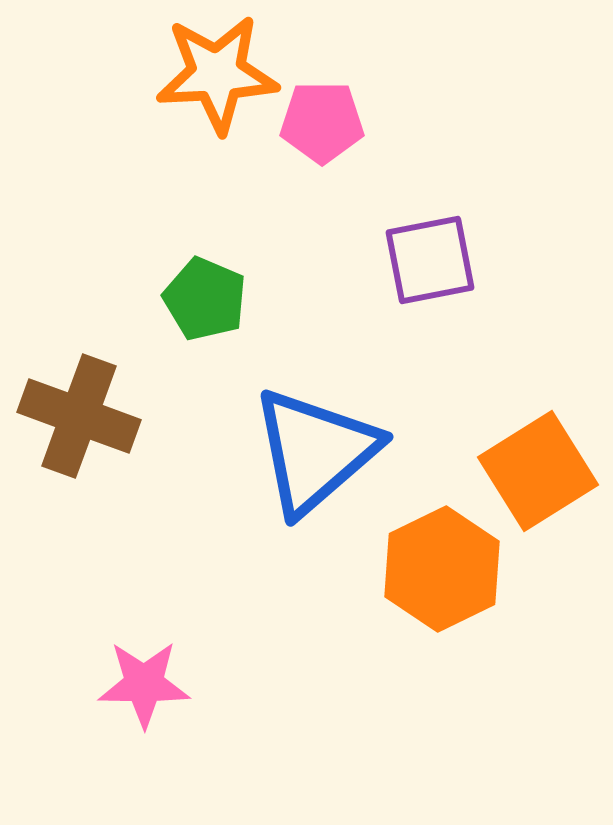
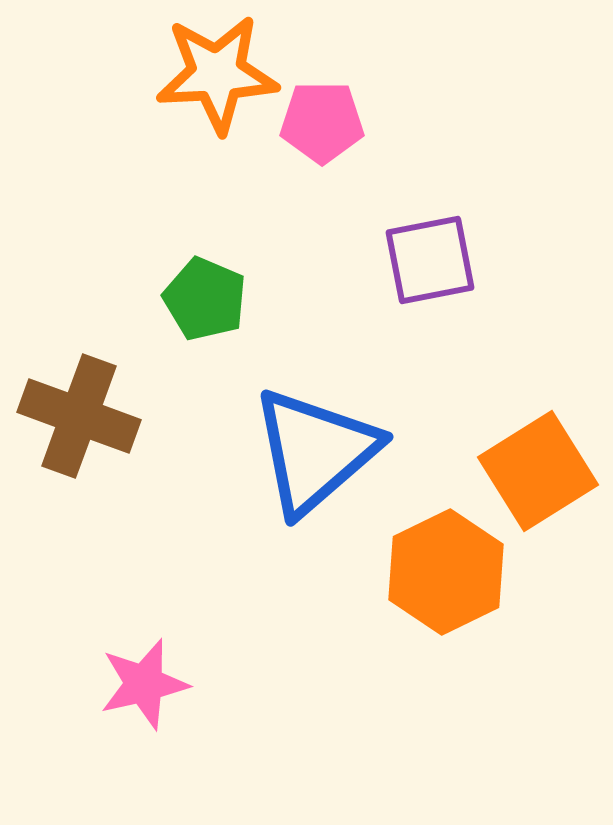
orange hexagon: moved 4 px right, 3 px down
pink star: rotated 14 degrees counterclockwise
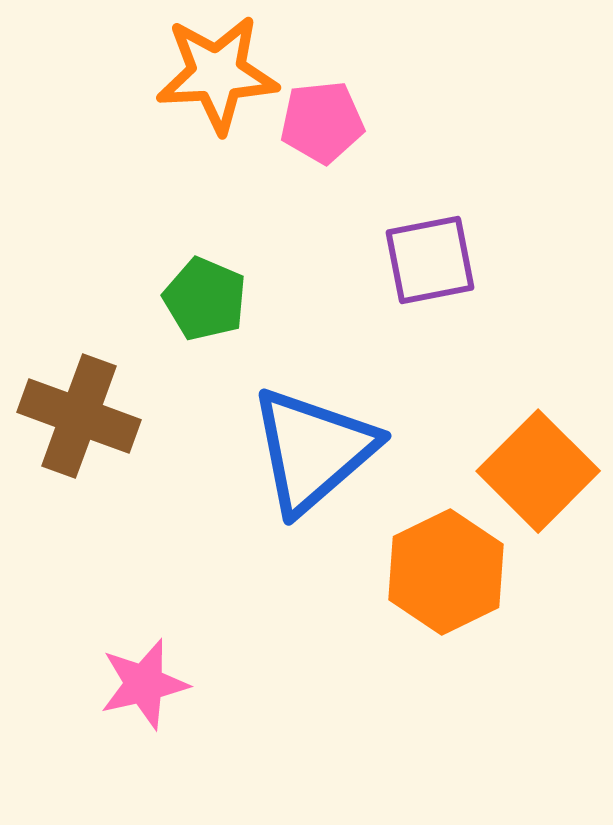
pink pentagon: rotated 6 degrees counterclockwise
blue triangle: moved 2 px left, 1 px up
orange square: rotated 13 degrees counterclockwise
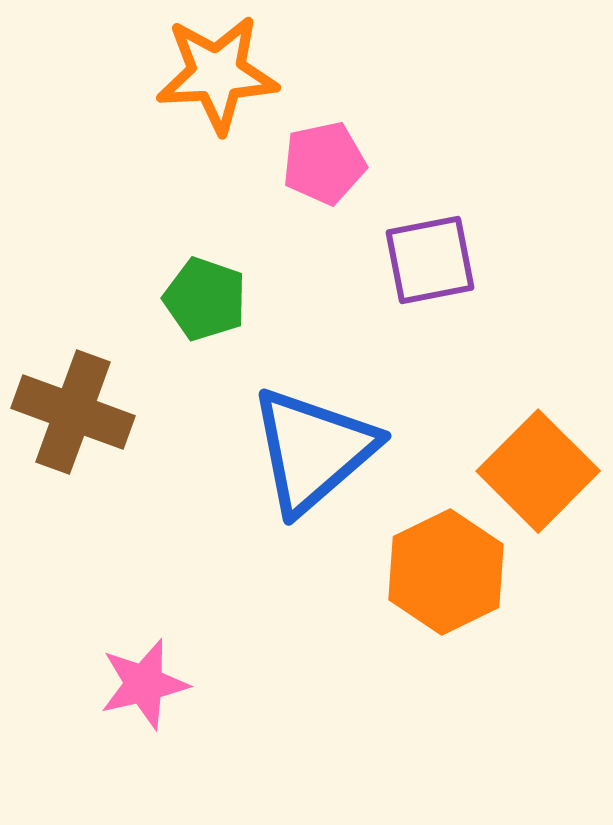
pink pentagon: moved 2 px right, 41 px down; rotated 6 degrees counterclockwise
green pentagon: rotated 4 degrees counterclockwise
brown cross: moved 6 px left, 4 px up
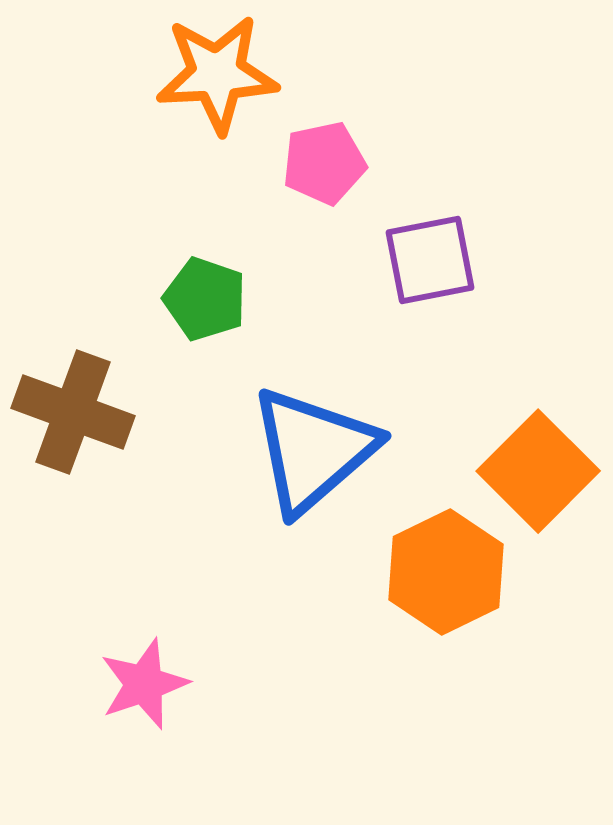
pink star: rotated 6 degrees counterclockwise
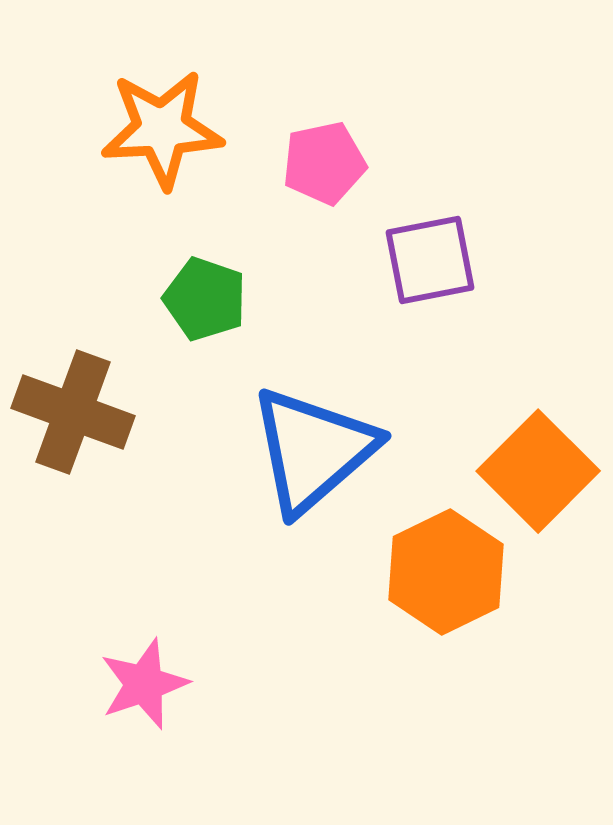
orange star: moved 55 px left, 55 px down
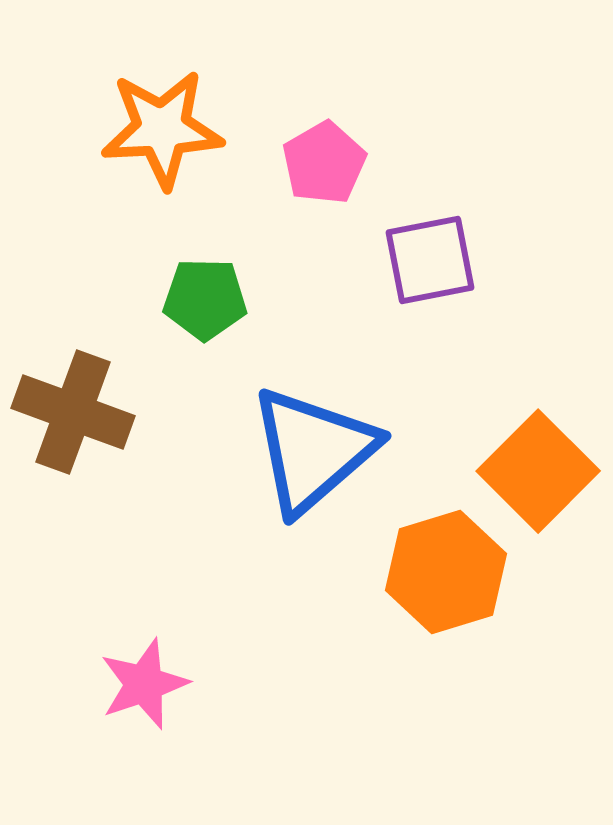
pink pentagon: rotated 18 degrees counterclockwise
green pentagon: rotated 18 degrees counterclockwise
orange hexagon: rotated 9 degrees clockwise
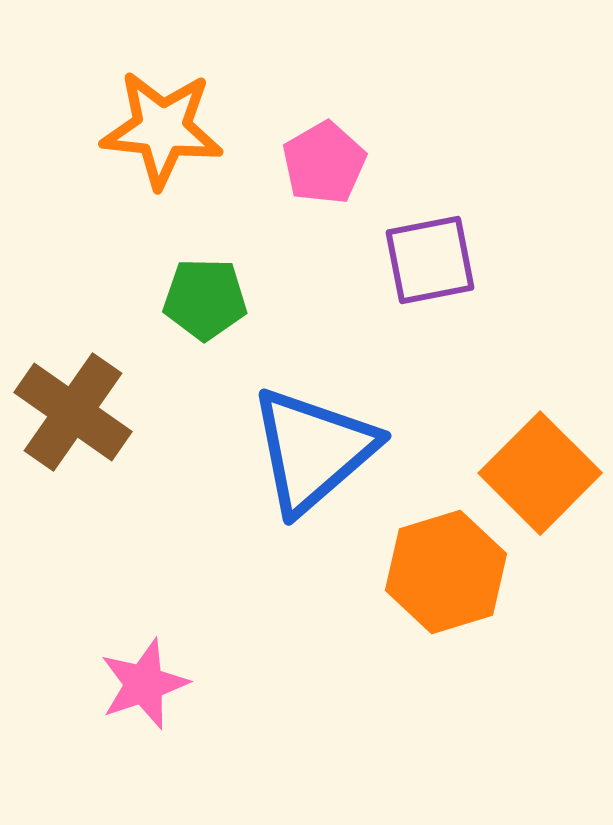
orange star: rotated 9 degrees clockwise
brown cross: rotated 15 degrees clockwise
orange square: moved 2 px right, 2 px down
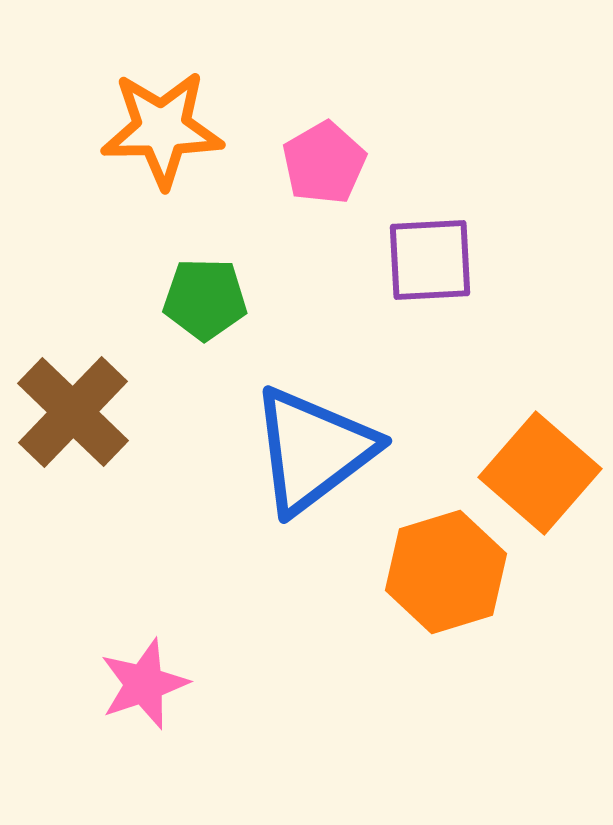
orange star: rotated 7 degrees counterclockwise
purple square: rotated 8 degrees clockwise
brown cross: rotated 9 degrees clockwise
blue triangle: rotated 4 degrees clockwise
orange square: rotated 4 degrees counterclockwise
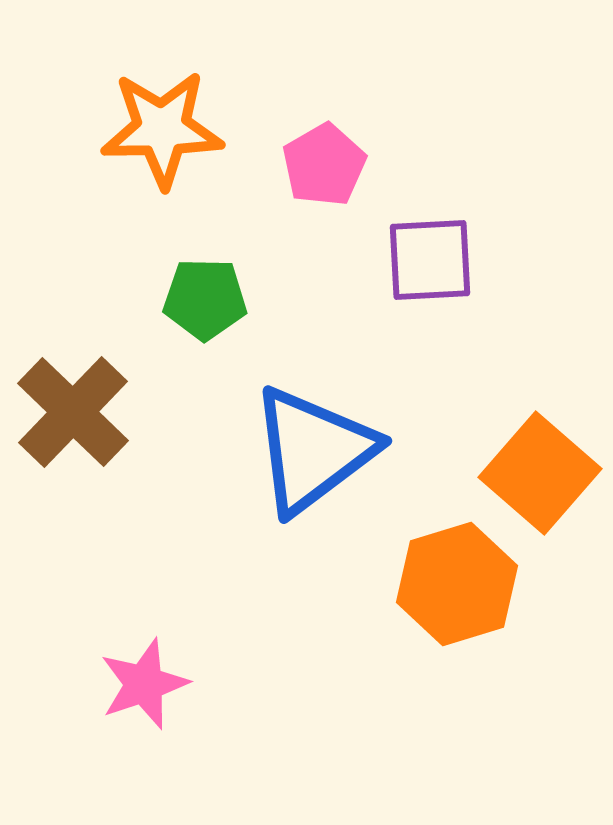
pink pentagon: moved 2 px down
orange hexagon: moved 11 px right, 12 px down
